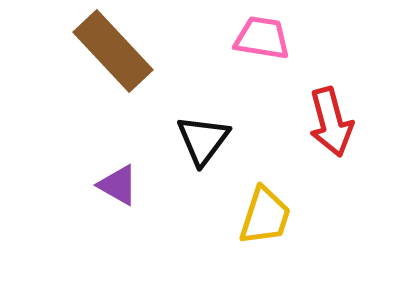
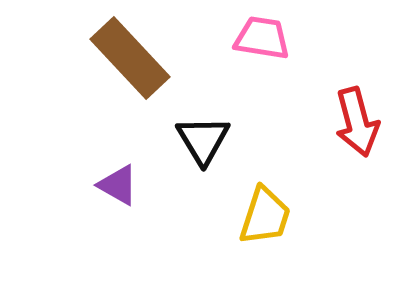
brown rectangle: moved 17 px right, 7 px down
red arrow: moved 26 px right
black triangle: rotated 8 degrees counterclockwise
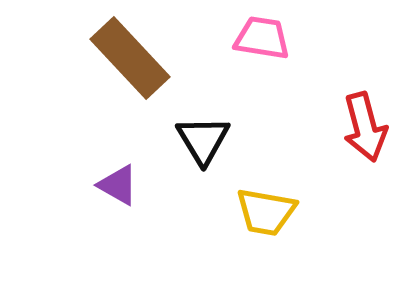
red arrow: moved 8 px right, 5 px down
yellow trapezoid: moved 1 px right, 4 px up; rotated 82 degrees clockwise
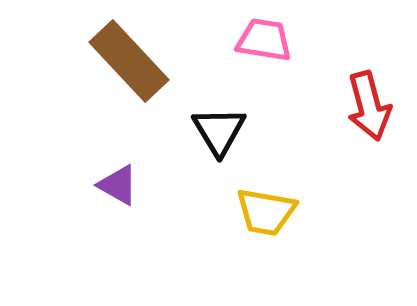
pink trapezoid: moved 2 px right, 2 px down
brown rectangle: moved 1 px left, 3 px down
red arrow: moved 4 px right, 21 px up
black triangle: moved 16 px right, 9 px up
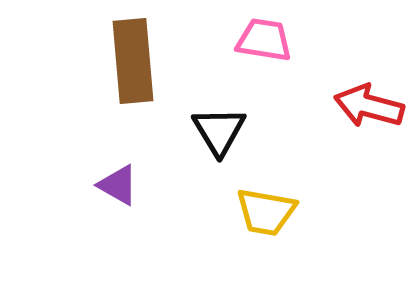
brown rectangle: moved 4 px right; rotated 38 degrees clockwise
red arrow: rotated 120 degrees clockwise
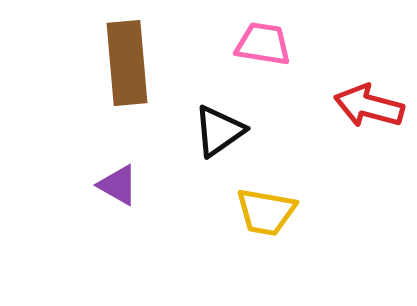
pink trapezoid: moved 1 px left, 4 px down
brown rectangle: moved 6 px left, 2 px down
black triangle: rotated 26 degrees clockwise
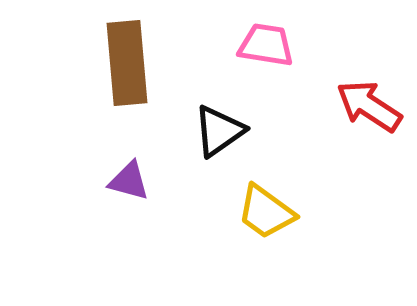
pink trapezoid: moved 3 px right, 1 px down
red arrow: rotated 18 degrees clockwise
purple triangle: moved 11 px right, 4 px up; rotated 15 degrees counterclockwise
yellow trapezoid: rotated 26 degrees clockwise
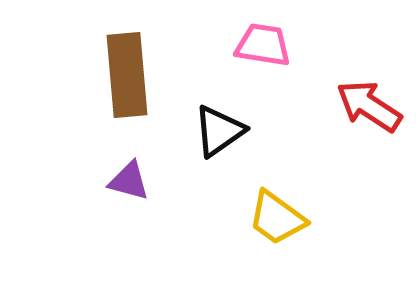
pink trapezoid: moved 3 px left
brown rectangle: moved 12 px down
yellow trapezoid: moved 11 px right, 6 px down
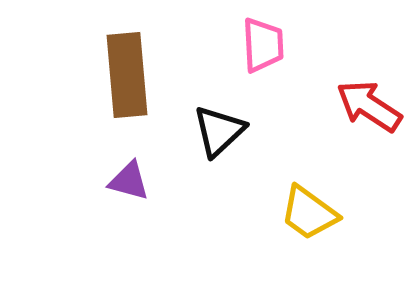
pink trapezoid: rotated 78 degrees clockwise
black triangle: rotated 8 degrees counterclockwise
yellow trapezoid: moved 32 px right, 5 px up
